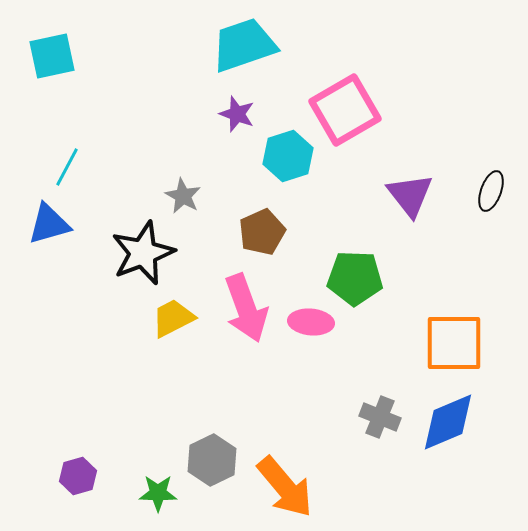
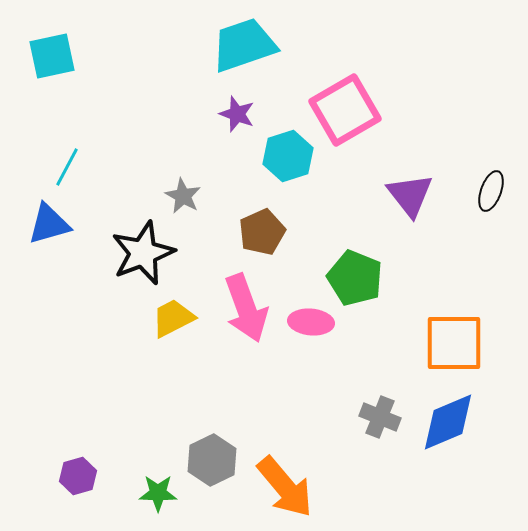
green pentagon: rotated 20 degrees clockwise
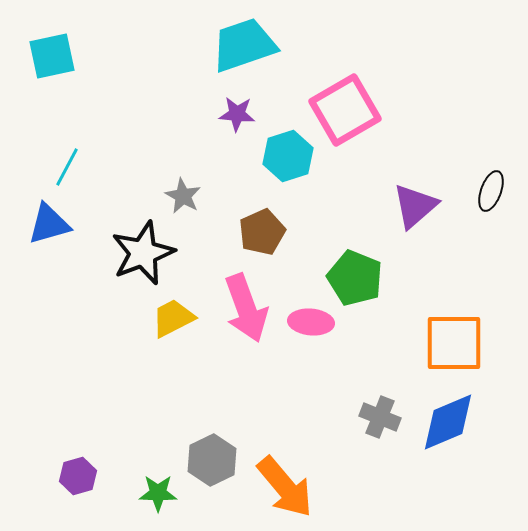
purple star: rotated 15 degrees counterclockwise
purple triangle: moved 5 px right, 11 px down; rotated 27 degrees clockwise
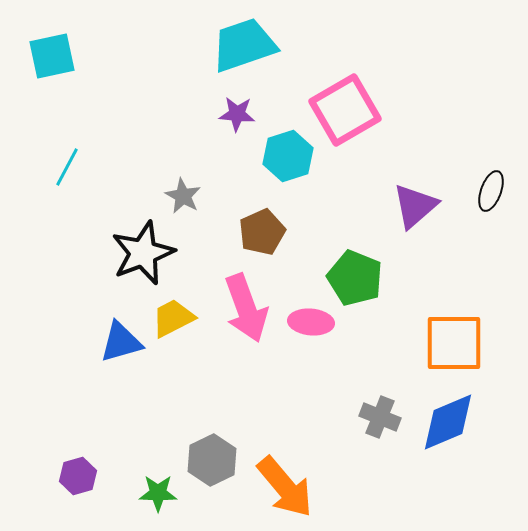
blue triangle: moved 72 px right, 118 px down
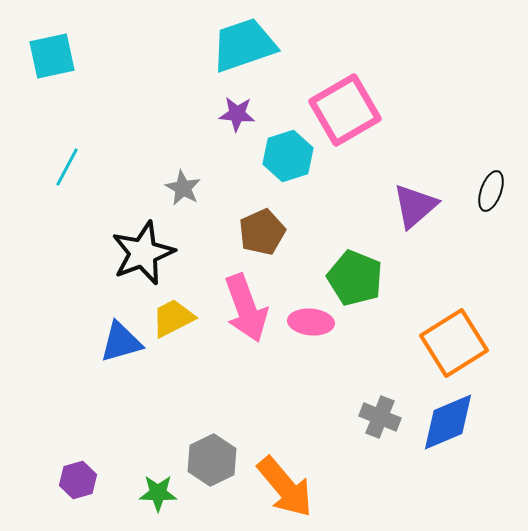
gray star: moved 8 px up
orange square: rotated 32 degrees counterclockwise
purple hexagon: moved 4 px down
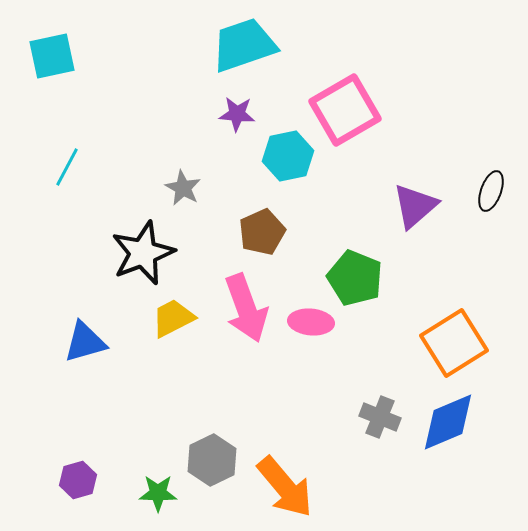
cyan hexagon: rotated 6 degrees clockwise
blue triangle: moved 36 px left
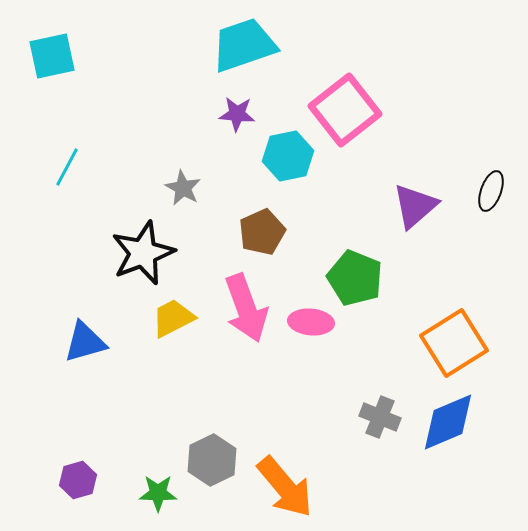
pink square: rotated 8 degrees counterclockwise
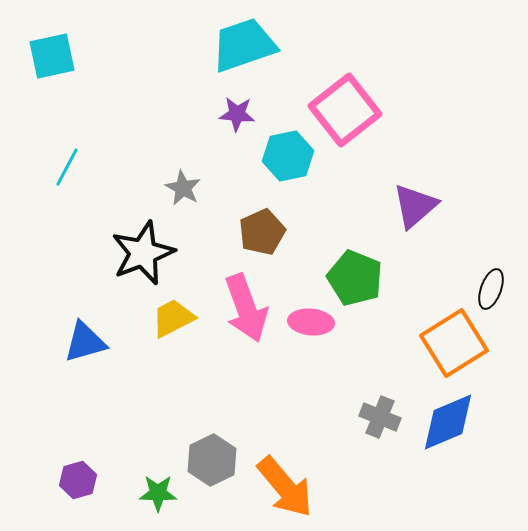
black ellipse: moved 98 px down
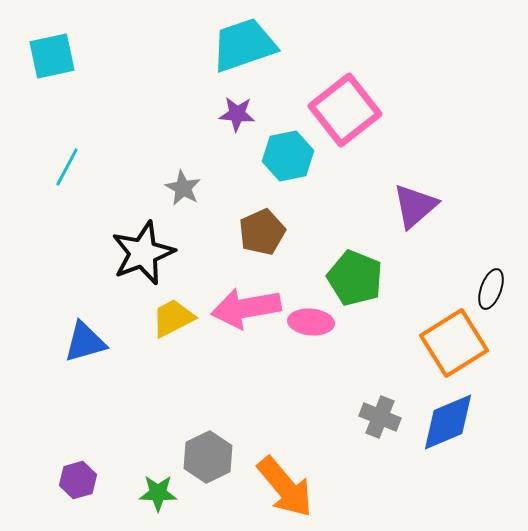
pink arrow: rotated 100 degrees clockwise
gray hexagon: moved 4 px left, 3 px up
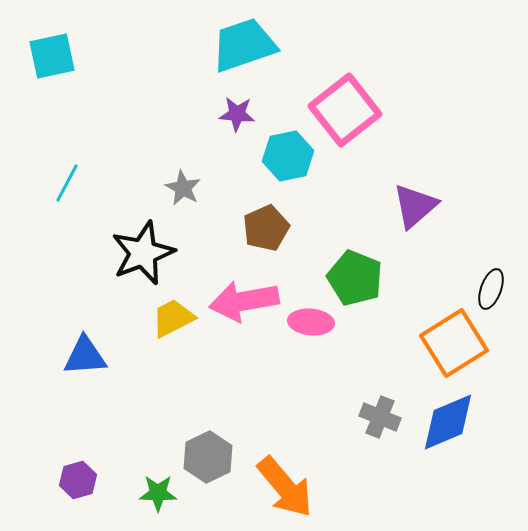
cyan line: moved 16 px down
brown pentagon: moved 4 px right, 4 px up
pink arrow: moved 2 px left, 7 px up
blue triangle: moved 14 px down; rotated 12 degrees clockwise
